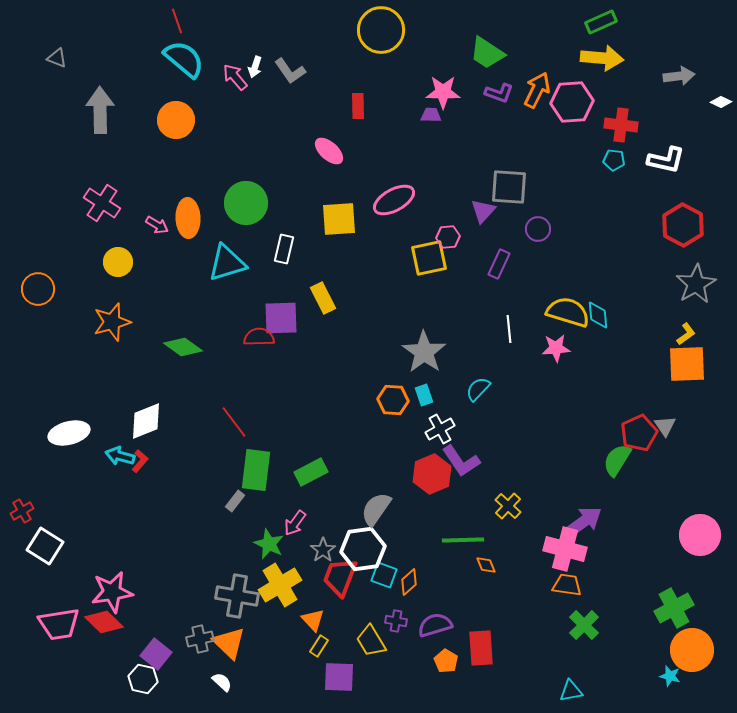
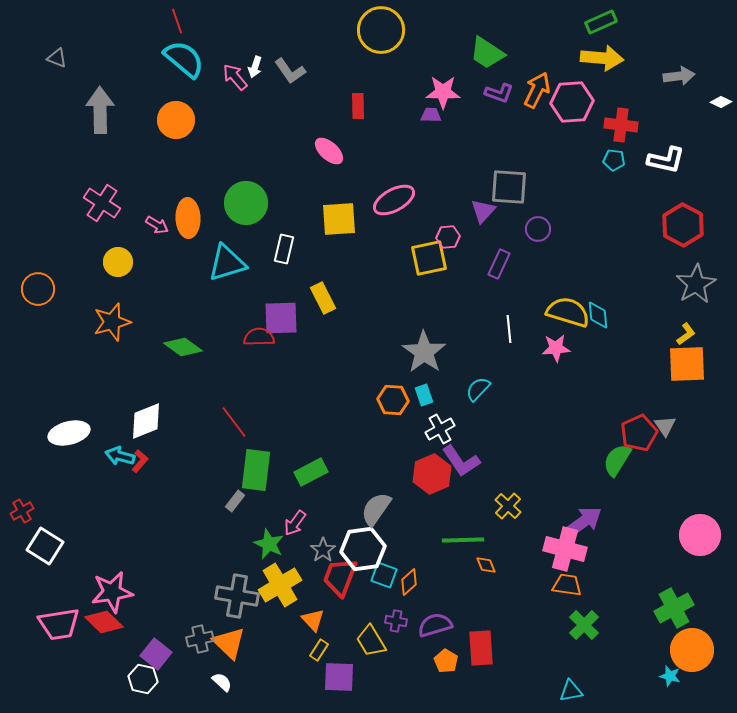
yellow rectangle at (319, 646): moved 4 px down
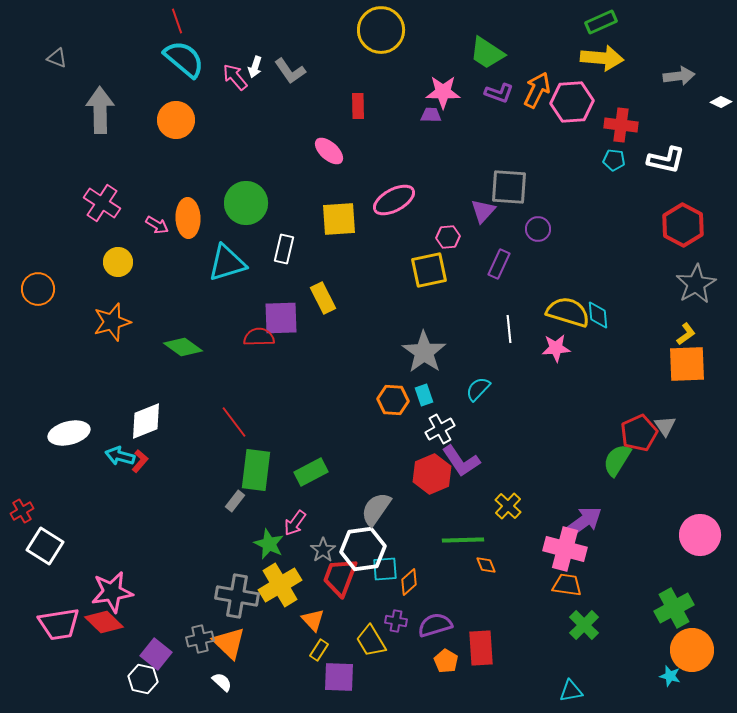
yellow square at (429, 258): moved 12 px down
cyan square at (384, 575): moved 1 px right, 6 px up; rotated 24 degrees counterclockwise
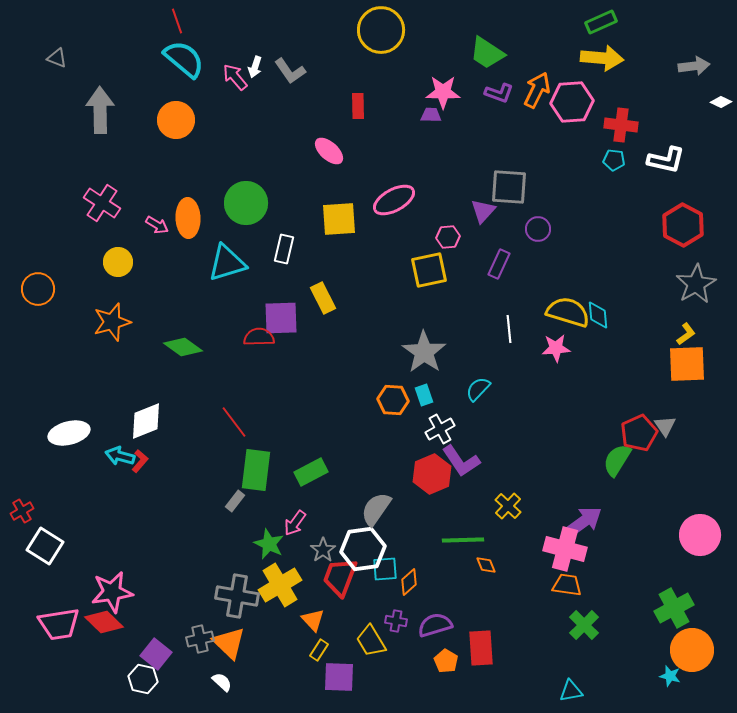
gray arrow at (679, 76): moved 15 px right, 10 px up
